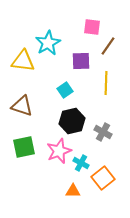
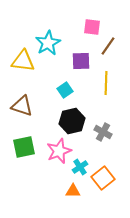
cyan cross: moved 1 px left, 4 px down; rotated 28 degrees clockwise
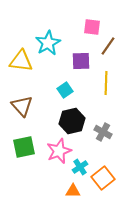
yellow triangle: moved 2 px left
brown triangle: rotated 30 degrees clockwise
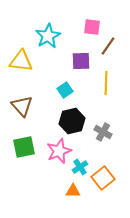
cyan star: moved 7 px up
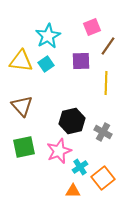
pink square: rotated 30 degrees counterclockwise
cyan square: moved 19 px left, 26 px up
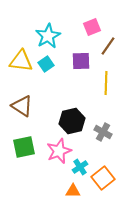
brown triangle: rotated 15 degrees counterclockwise
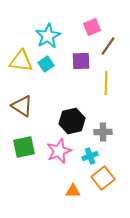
gray cross: rotated 30 degrees counterclockwise
cyan cross: moved 10 px right, 11 px up; rotated 14 degrees clockwise
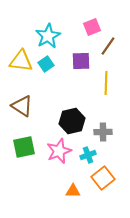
cyan cross: moved 2 px left, 1 px up
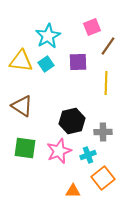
purple square: moved 3 px left, 1 px down
green square: moved 1 px right, 1 px down; rotated 20 degrees clockwise
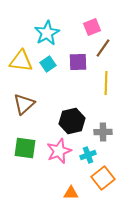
cyan star: moved 1 px left, 3 px up
brown line: moved 5 px left, 2 px down
cyan square: moved 2 px right
brown triangle: moved 2 px right, 2 px up; rotated 45 degrees clockwise
orange triangle: moved 2 px left, 2 px down
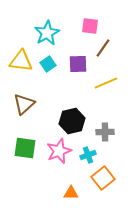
pink square: moved 2 px left, 1 px up; rotated 30 degrees clockwise
purple square: moved 2 px down
yellow line: rotated 65 degrees clockwise
gray cross: moved 2 px right
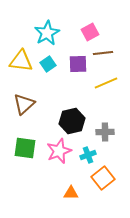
pink square: moved 6 px down; rotated 36 degrees counterclockwise
brown line: moved 5 px down; rotated 48 degrees clockwise
